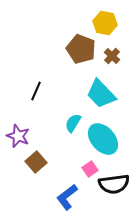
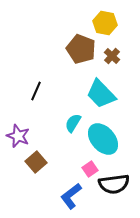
blue L-shape: moved 4 px right, 1 px up
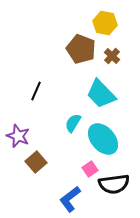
blue L-shape: moved 1 px left, 3 px down
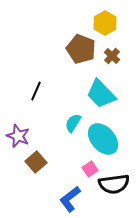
yellow hexagon: rotated 20 degrees clockwise
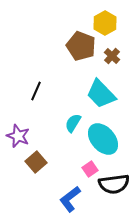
brown pentagon: moved 3 px up
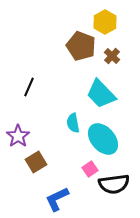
yellow hexagon: moved 1 px up
black line: moved 7 px left, 4 px up
cyan semicircle: rotated 42 degrees counterclockwise
purple star: rotated 15 degrees clockwise
brown square: rotated 10 degrees clockwise
blue L-shape: moved 13 px left; rotated 12 degrees clockwise
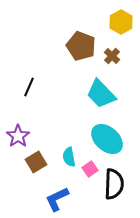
yellow hexagon: moved 16 px right
cyan semicircle: moved 4 px left, 34 px down
cyan ellipse: moved 4 px right; rotated 8 degrees counterclockwise
black semicircle: rotated 80 degrees counterclockwise
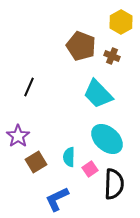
brown cross: rotated 21 degrees counterclockwise
cyan trapezoid: moved 3 px left
cyan semicircle: rotated 12 degrees clockwise
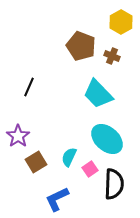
cyan semicircle: rotated 24 degrees clockwise
